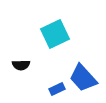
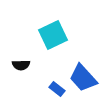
cyan square: moved 2 px left, 1 px down
blue rectangle: rotated 63 degrees clockwise
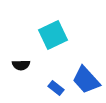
blue trapezoid: moved 3 px right, 2 px down
blue rectangle: moved 1 px left, 1 px up
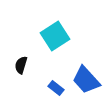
cyan square: moved 2 px right, 1 px down; rotated 8 degrees counterclockwise
black semicircle: rotated 108 degrees clockwise
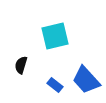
cyan square: rotated 20 degrees clockwise
blue rectangle: moved 1 px left, 3 px up
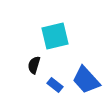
black semicircle: moved 13 px right
